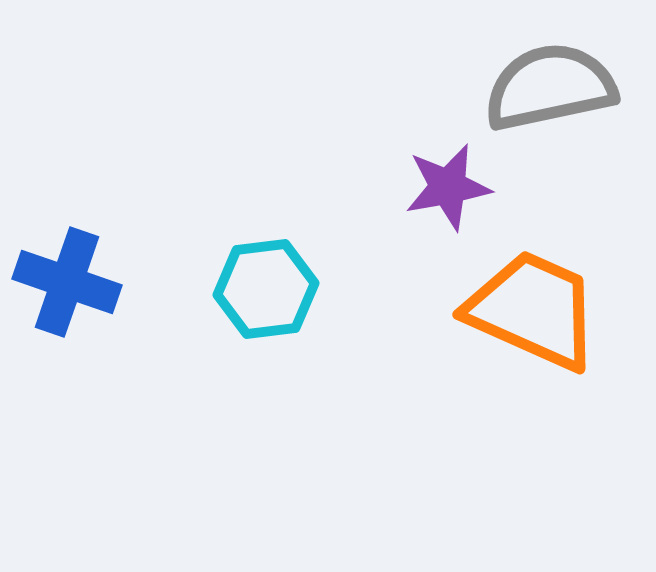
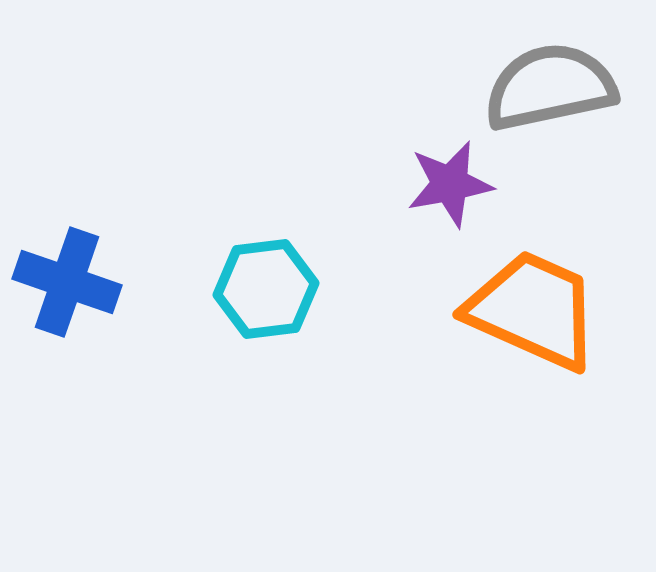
purple star: moved 2 px right, 3 px up
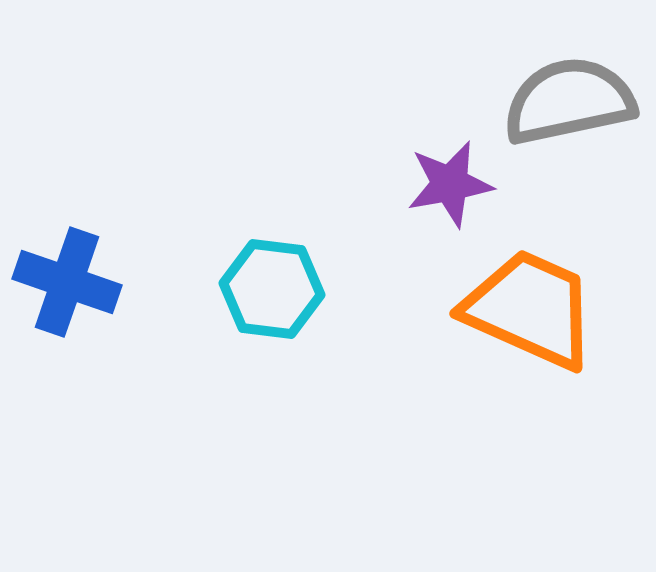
gray semicircle: moved 19 px right, 14 px down
cyan hexagon: moved 6 px right; rotated 14 degrees clockwise
orange trapezoid: moved 3 px left, 1 px up
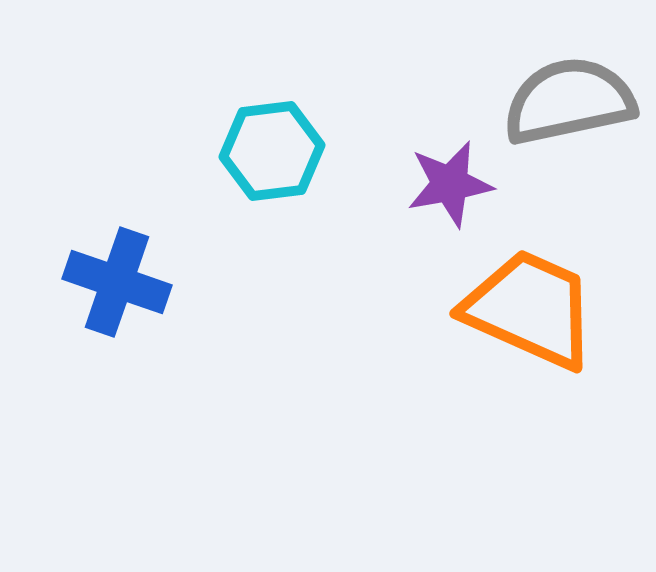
blue cross: moved 50 px right
cyan hexagon: moved 138 px up; rotated 14 degrees counterclockwise
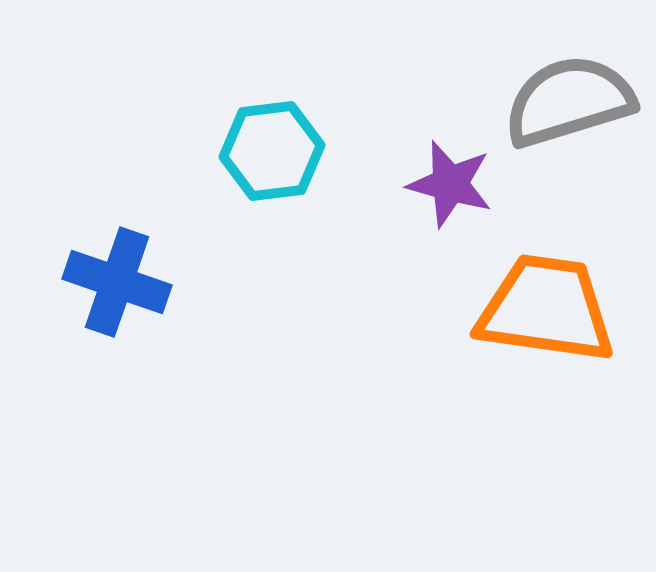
gray semicircle: rotated 5 degrees counterclockwise
purple star: rotated 26 degrees clockwise
orange trapezoid: moved 16 px right; rotated 16 degrees counterclockwise
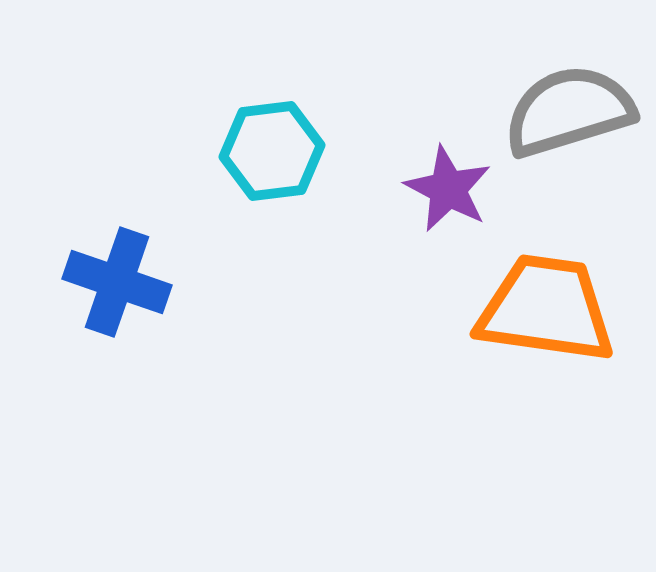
gray semicircle: moved 10 px down
purple star: moved 2 px left, 5 px down; rotated 12 degrees clockwise
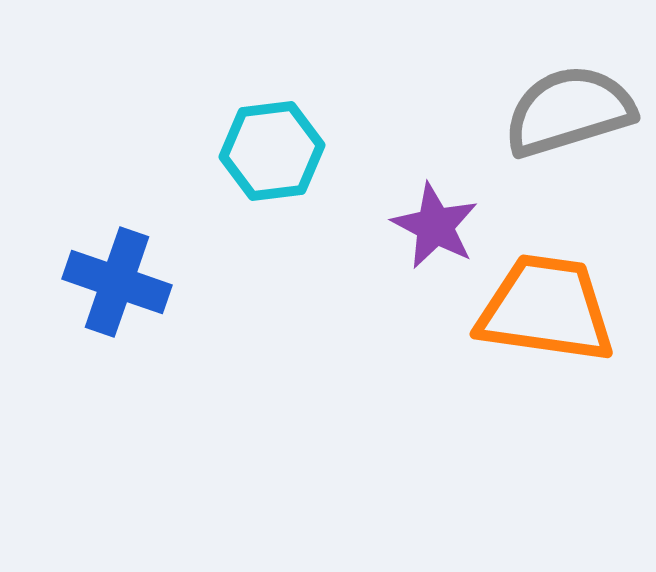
purple star: moved 13 px left, 37 px down
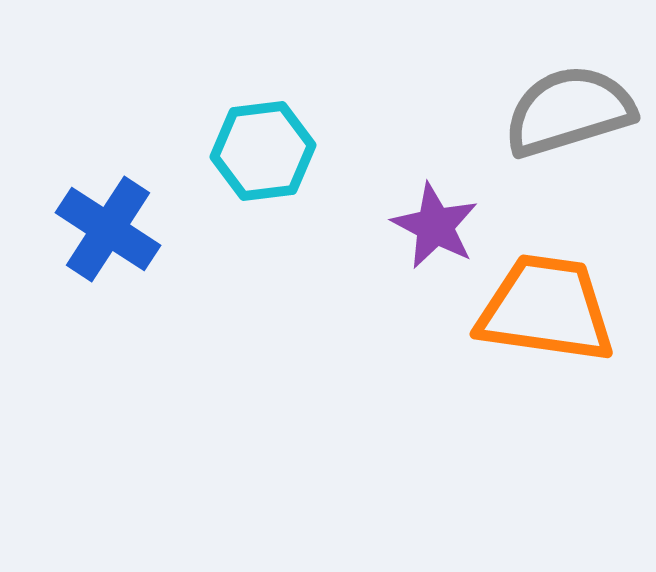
cyan hexagon: moved 9 px left
blue cross: moved 9 px left, 53 px up; rotated 14 degrees clockwise
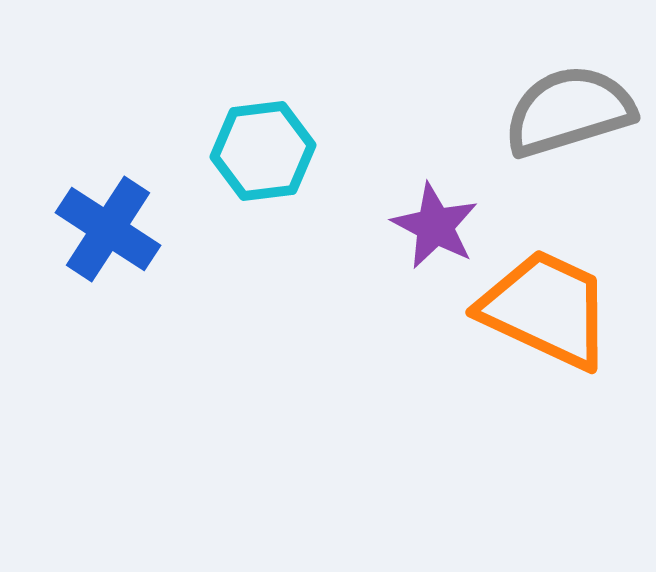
orange trapezoid: rotated 17 degrees clockwise
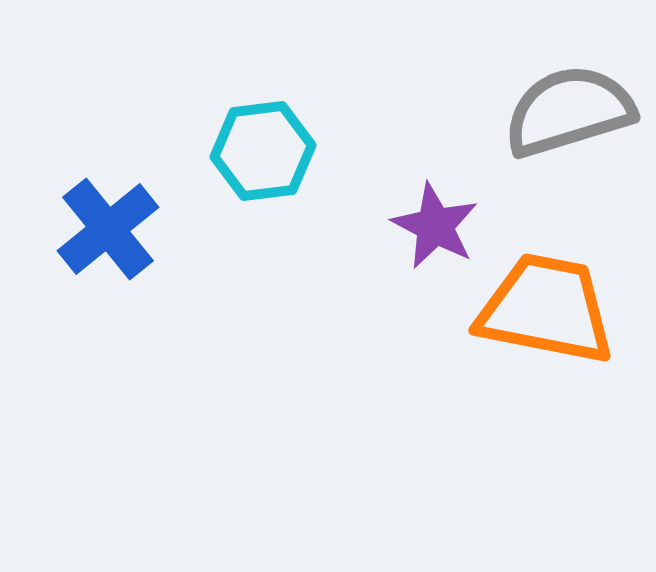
blue cross: rotated 18 degrees clockwise
orange trapezoid: rotated 14 degrees counterclockwise
